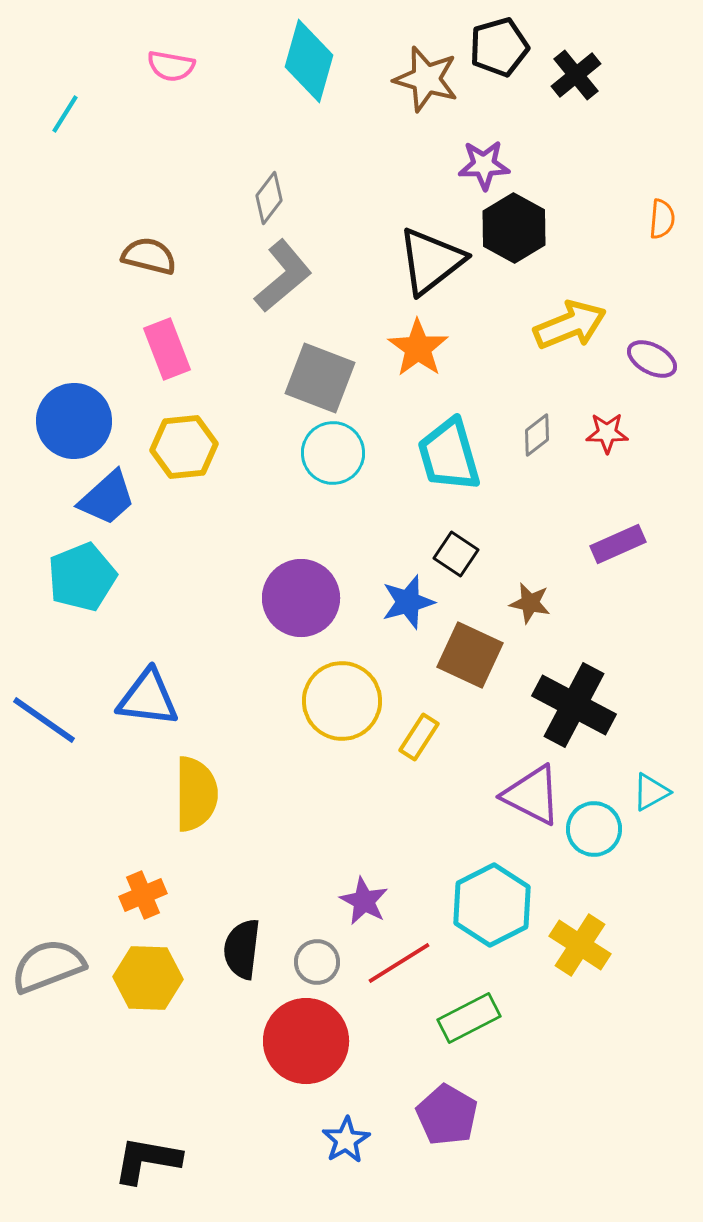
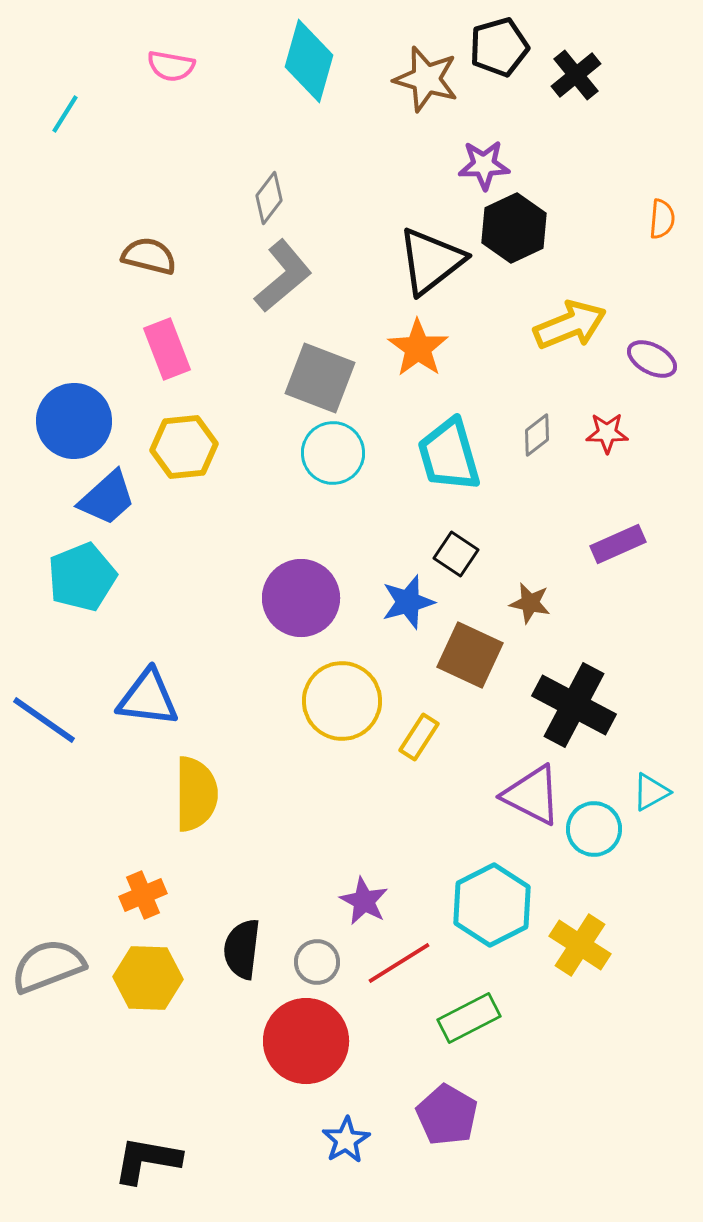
black hexagon at (514, 228): rotated 6 degrees clockwise
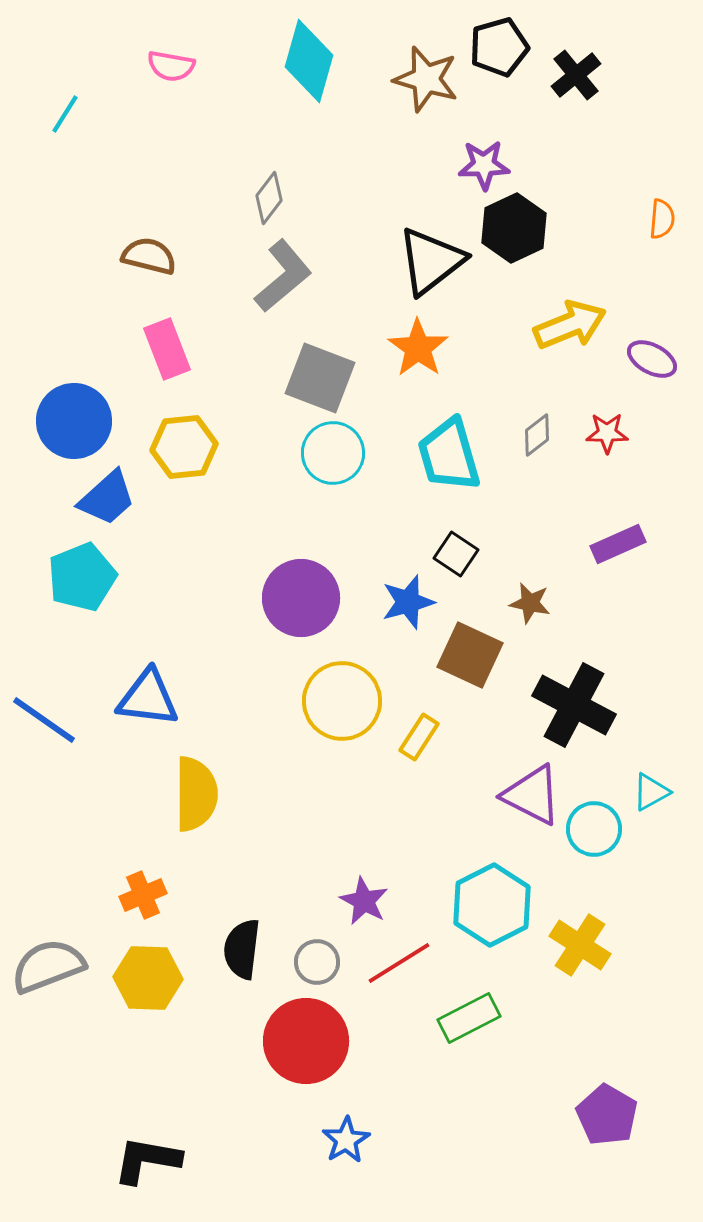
purple pentagon at (447, 1115): moved 160 px right
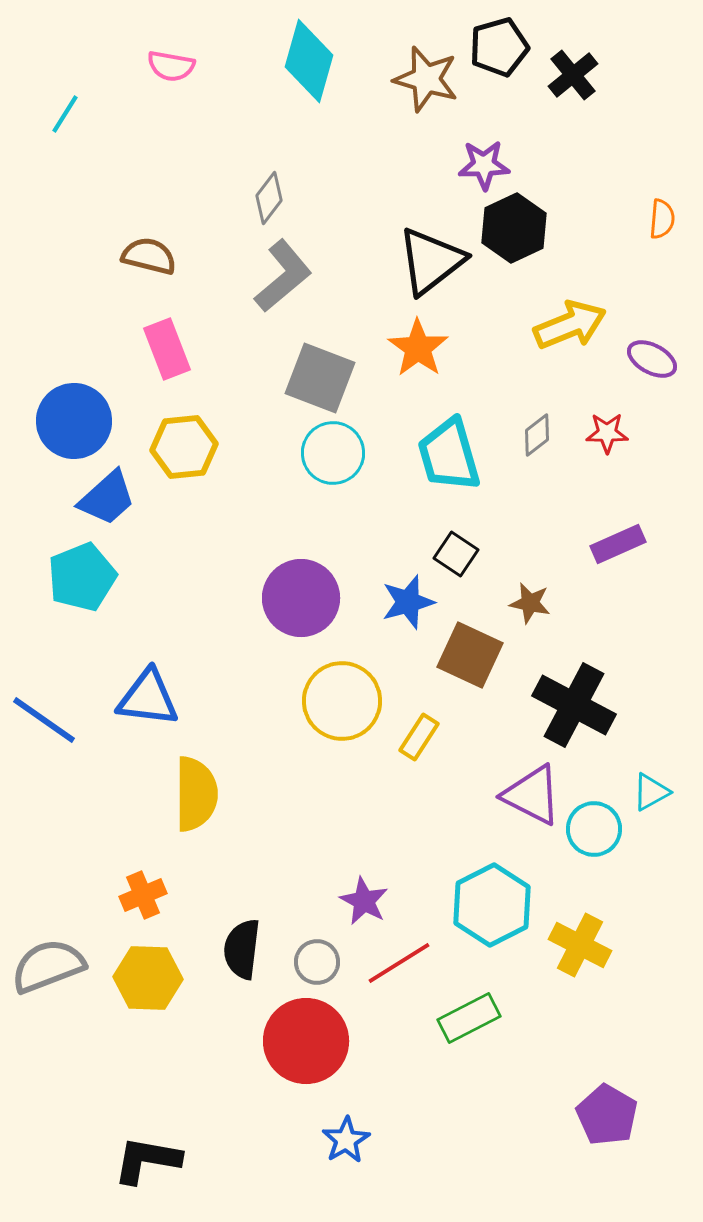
black cross at (576, 75): moved 3 px left
yellow cross at (580, 945): rotated 6 degrees counterclockwise
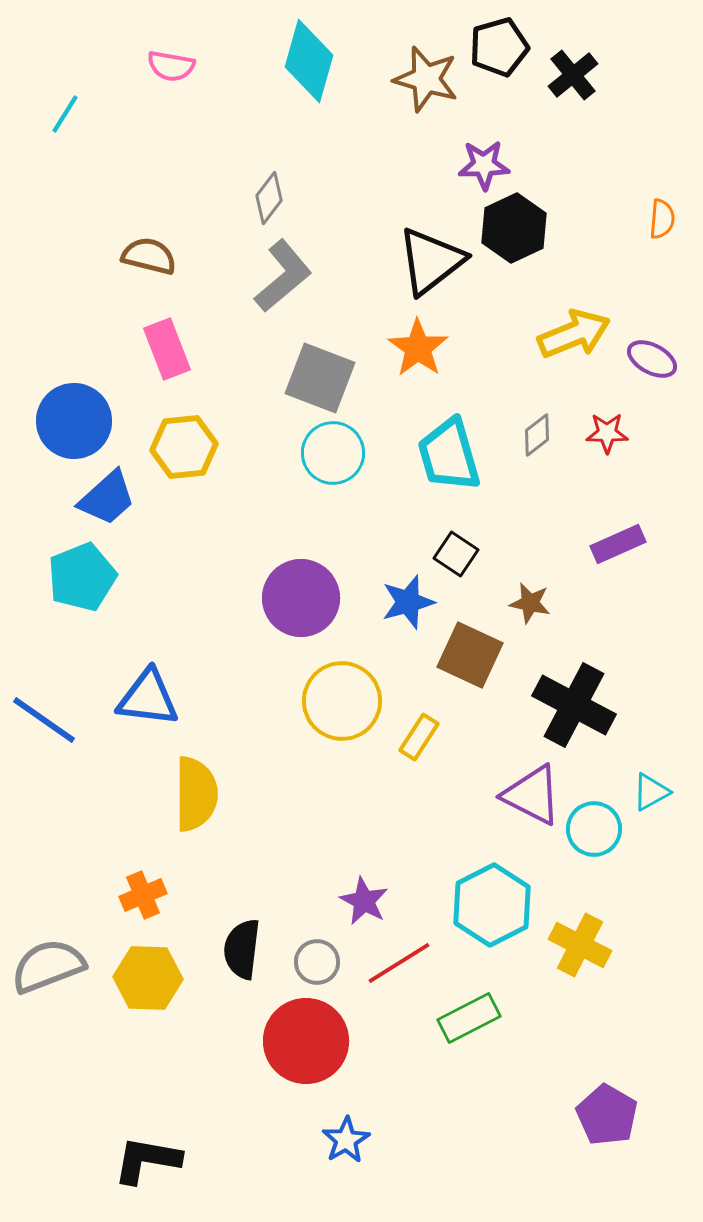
yellow arrow at (570, 325): moved 4 px right, 9 px down
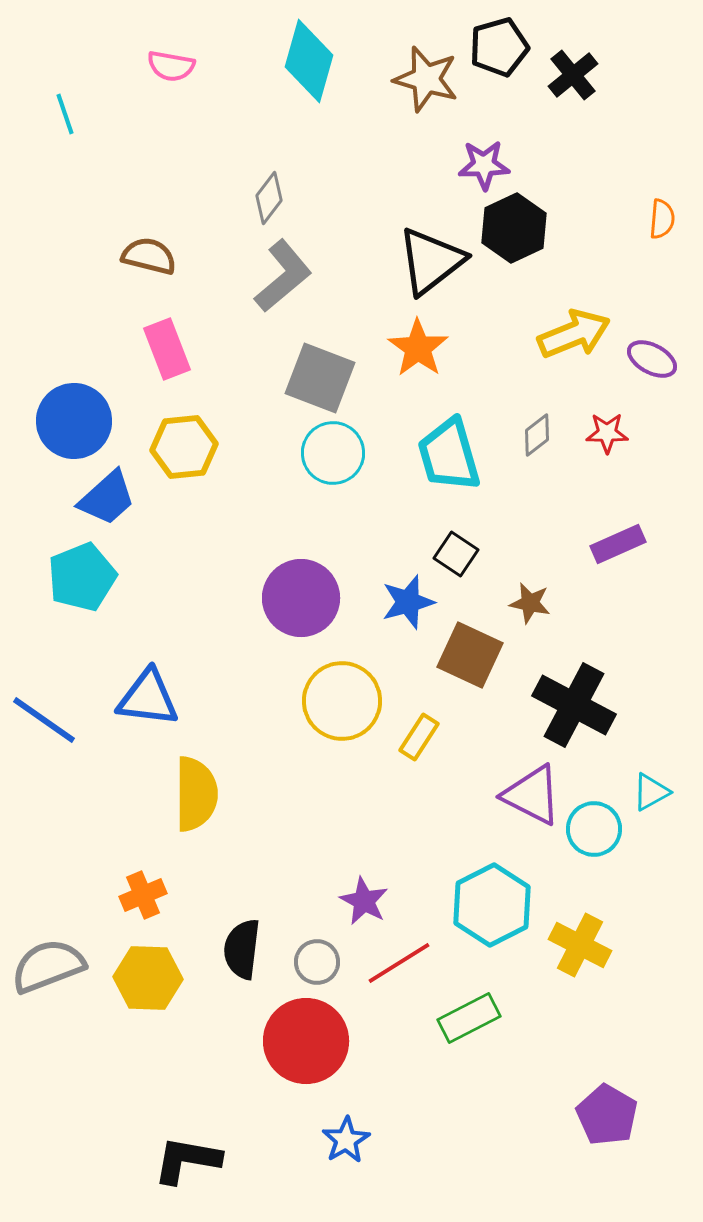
cyan line at (65, 114): rotated 51 degrees counterclockwise
black L-shape at (147, 1160): moved 40 px right
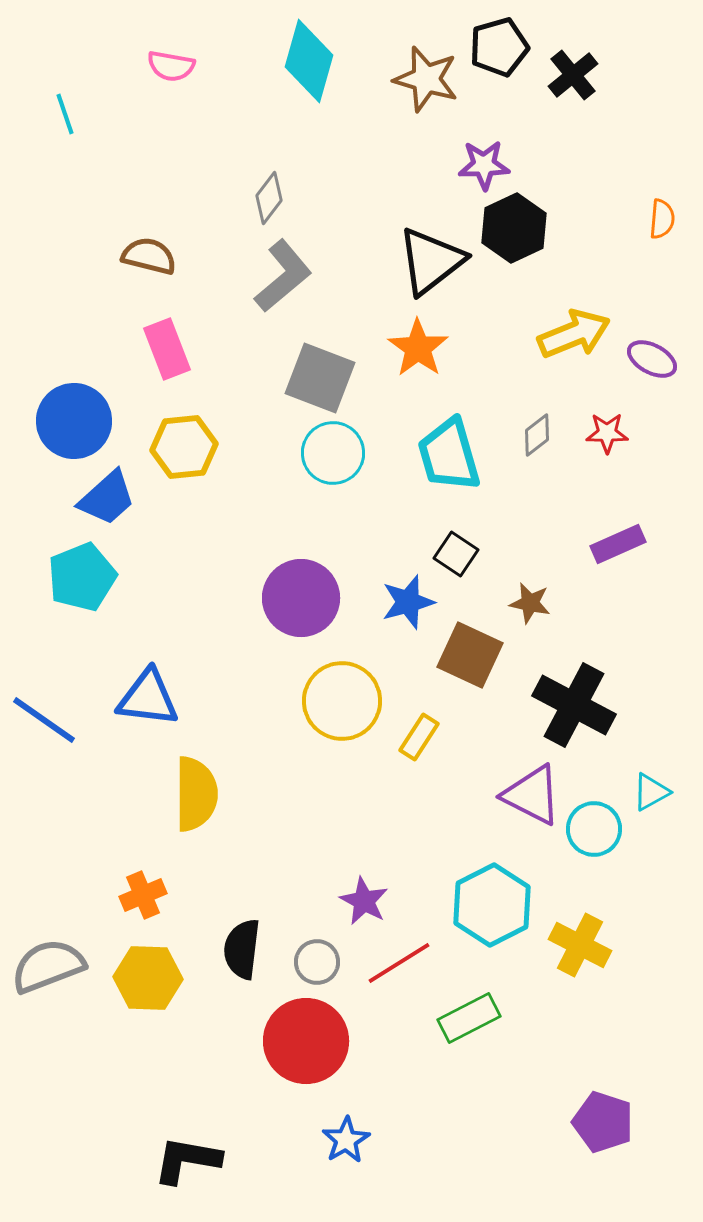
purple pentagon at (607, 1115): moved 4 px left, 7 px down; rotated 12 degrees counterclockwise
